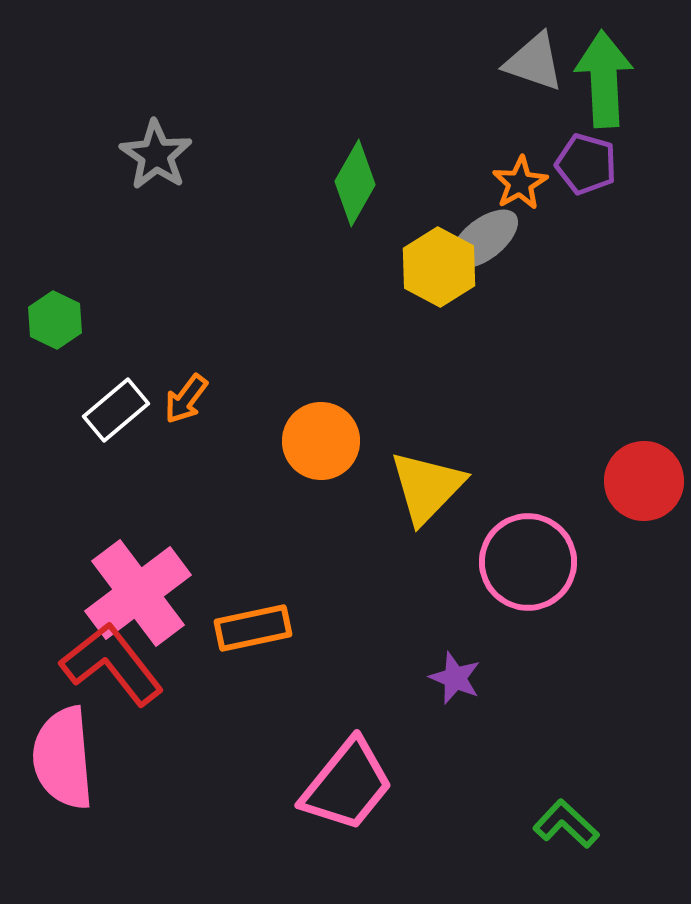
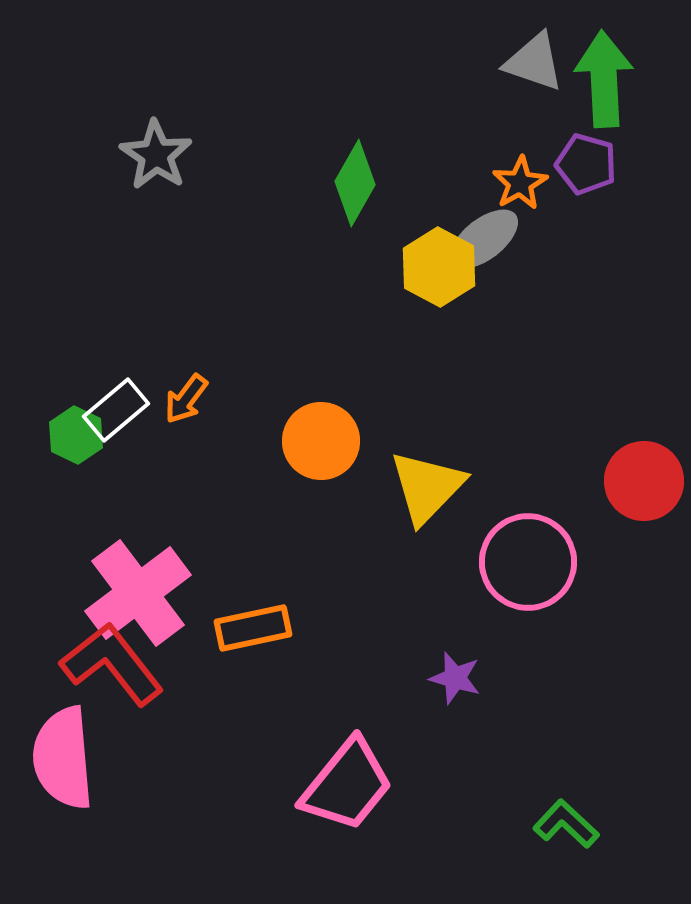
green hexagon: moved 21 px right, 115 px down
purple star: rotated 6 degrees counterclockwise
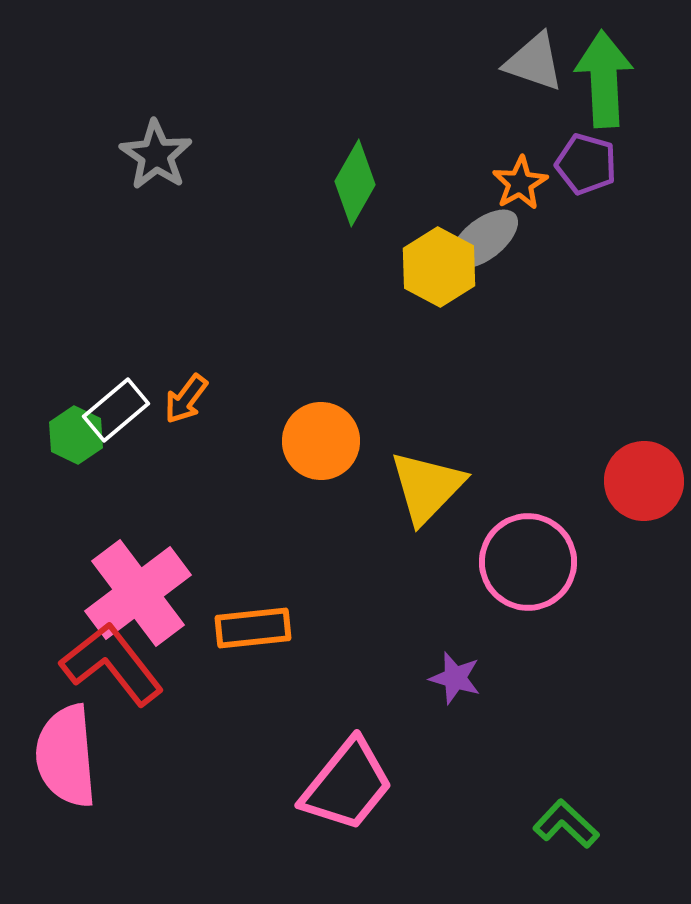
orange rectangle: rotated 6 degrees clockwise
pink semicircle: moved 3 px right, 2 px up
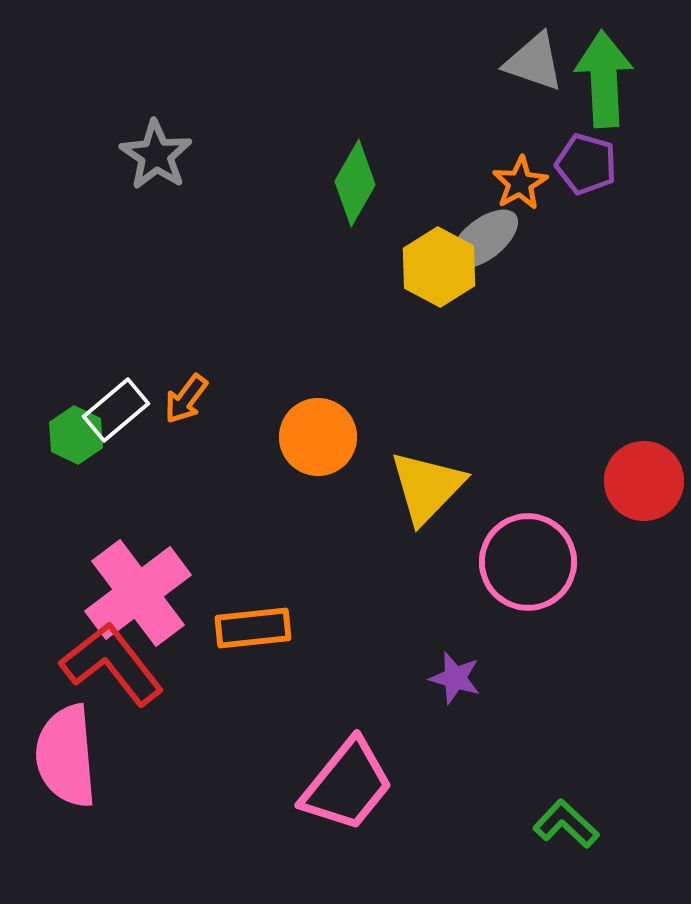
orange circle: moved 3 px left, 4 px up
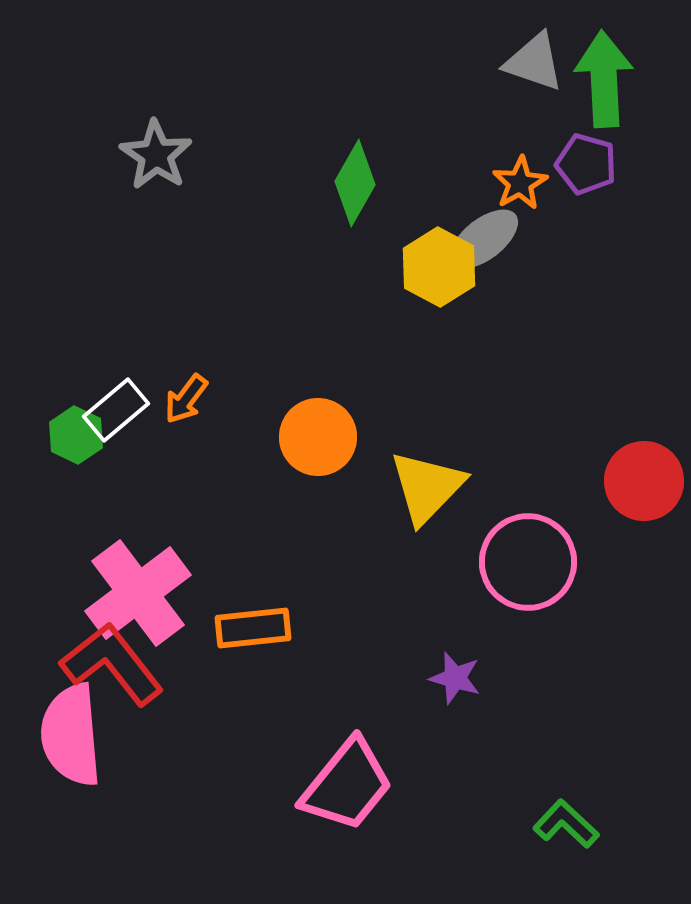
pink semicircle: moved 5 px right, 21 px up
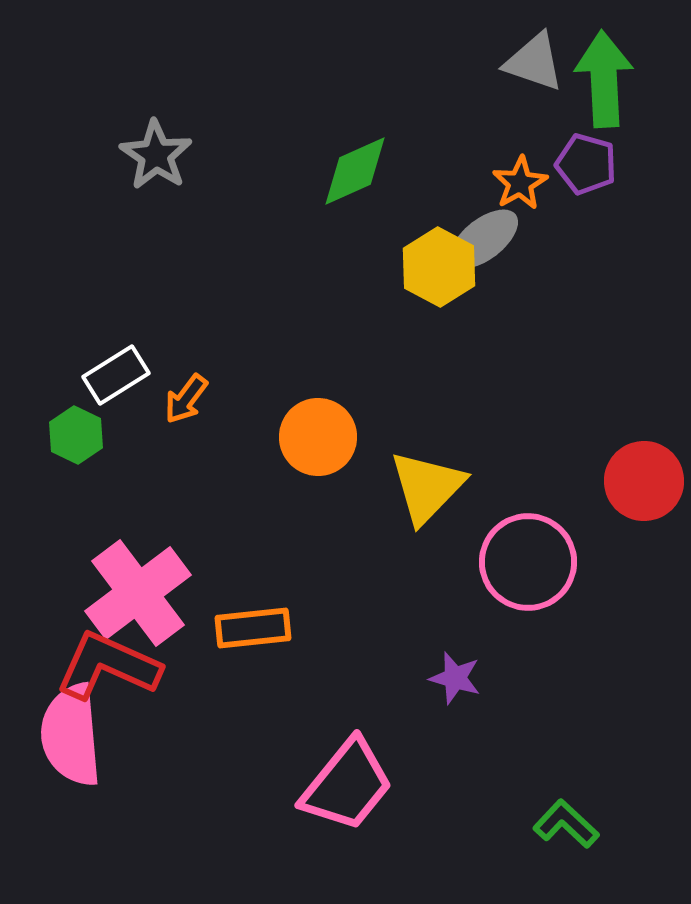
green diamond: moved 12 px up; rotated 36 degrees clockwise
white rectangle: moved 35 px up; rotated 8 degrees clockwise
red L-shape: moved 4 px left, 2 px down; rotated 28 degrees counterclockwise
